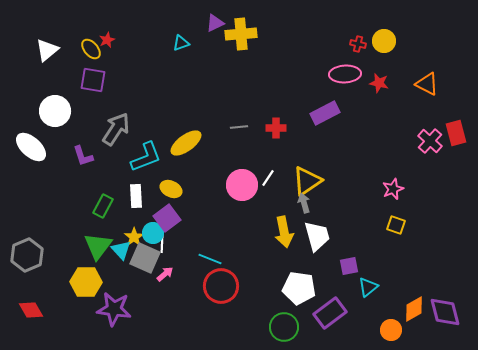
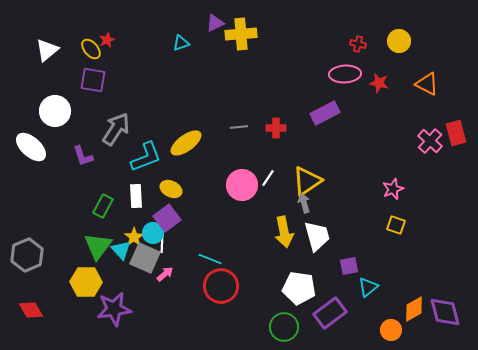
yellow circle at (384, 41): moved 15 px right
purple star at (114, 309): rotated 16 degrees counterclockwise
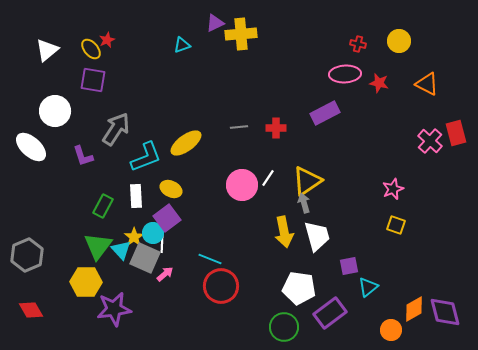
cyan triangle at (181, 43): moved 1 px right, 2 px down
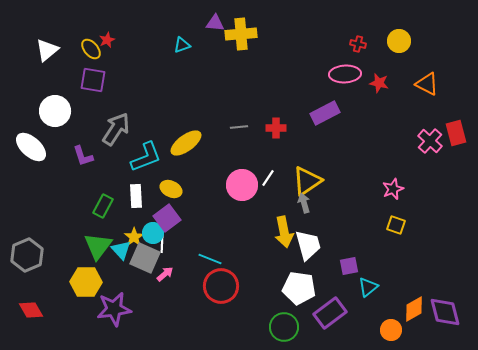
purple triangle at (215, 23): rotated 30 degrees clockwise
white trapezoid at (317, 236): moved 9 px left, 9 px down
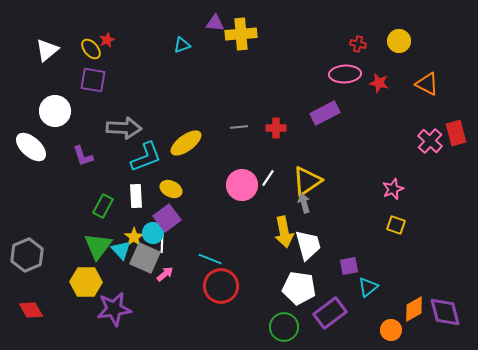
gray arrow at (116, 129): moved 8 px right, 1 px up; rotated 60 degrees clockwise
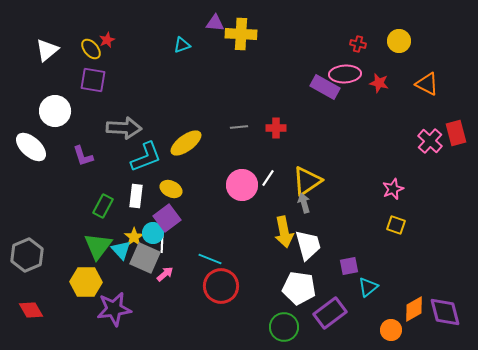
yellow cross at (241, 34): rotated 8 degrees clockwise
purple rectangle at (325, 113): moved 26 px up; rotated 56 degrees clockwise
white rectangle at (136, 196): rotated 10 degrees clockwise
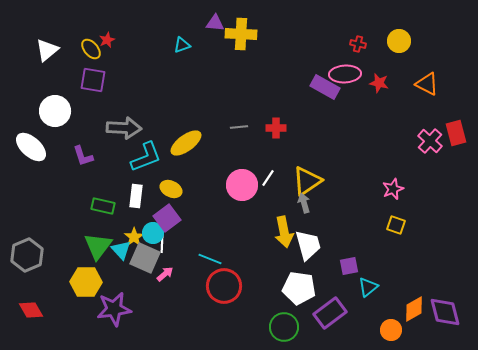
green rectangle at (103, 206): rotated 75 degrees clockwise
red circle at (221, 286): moved 3 px right
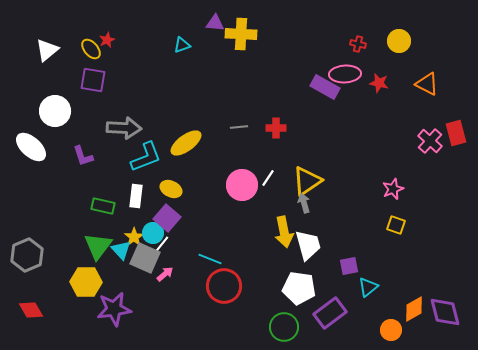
purple square at (167, 218): rotated 12 degrees counterclockwise
white line at (162, 244): rotated 36 degrees clockwise
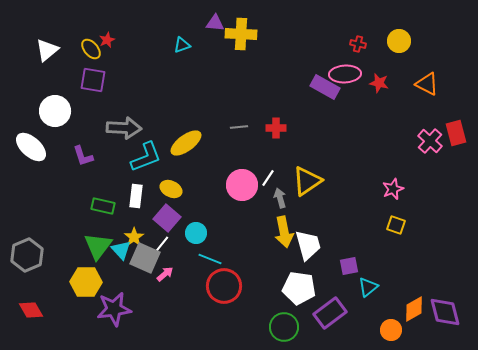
gray arrow at (304, 203): moved 24 px left, 5 px up
cyan circle at (153, 233): moved 43 px right
